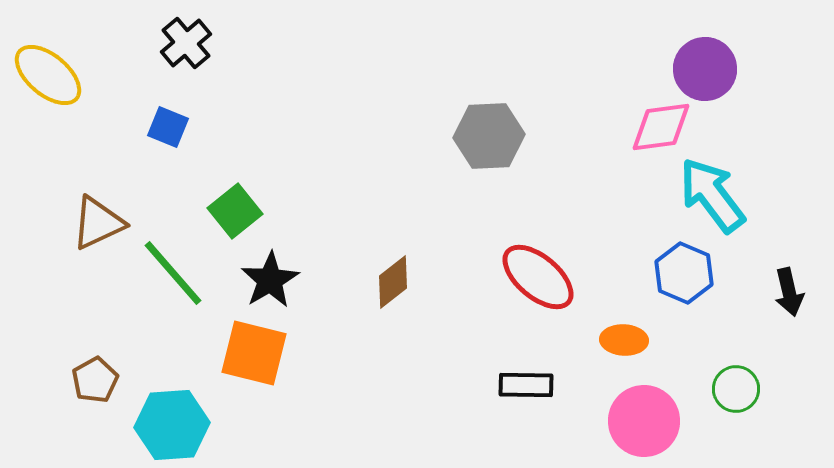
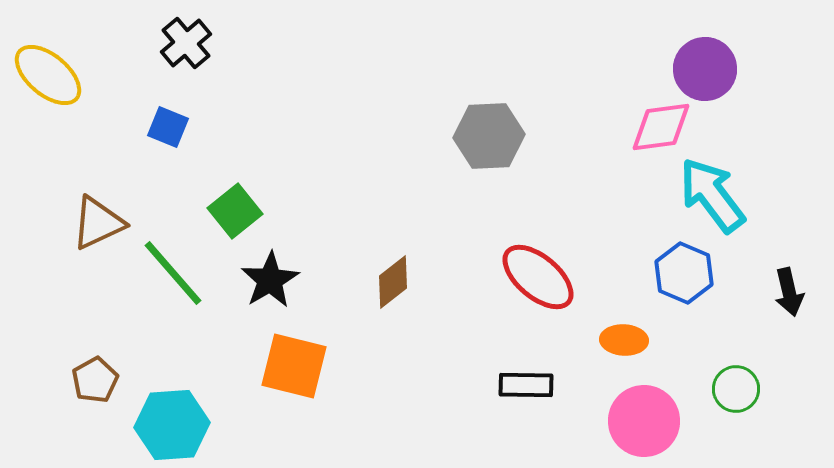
orange square: moved 40 px right, 13 px down
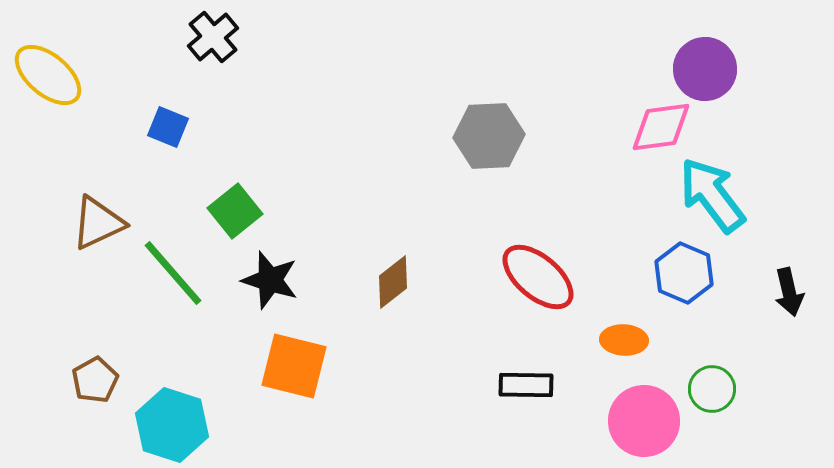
black cross: moved 27 px right, 6 px up
black star: rotated 24 degrees counterclockwise
green circle: moved 24 px left
cyan hexagon: rotated 22 degrees clockwise
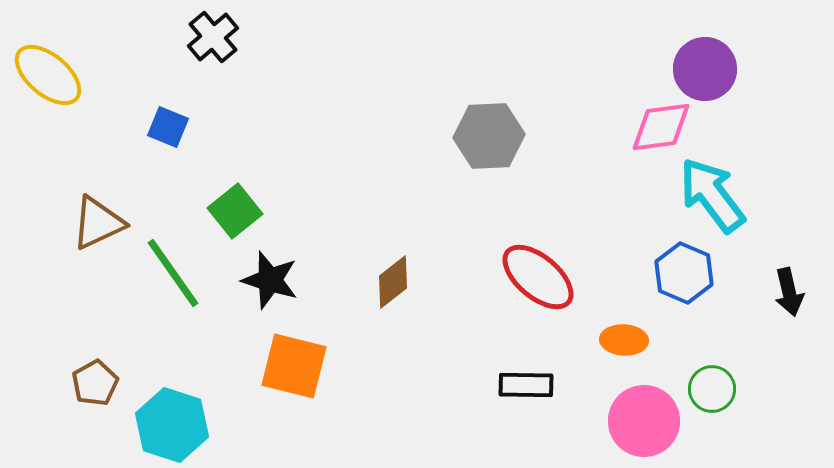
green line: rotated 6 degrees clockwise
brown pentagon: moved 3 px down
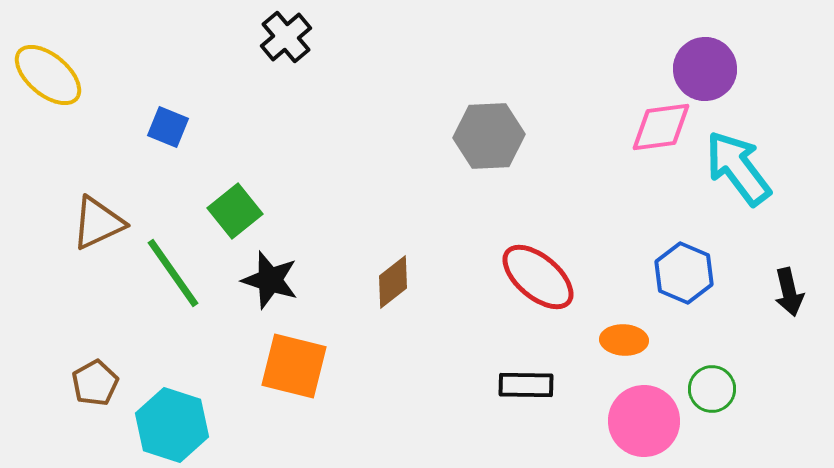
black cross: moved 73 px right
cyan arrow: moved 26 px right, 27 px up
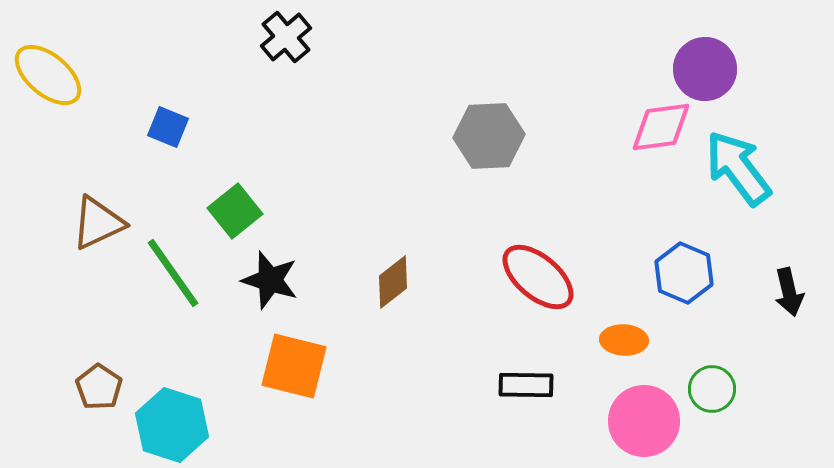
brown pentagon: moved 4 px right, 4 px down; rotated 9 degrees counterclockwise
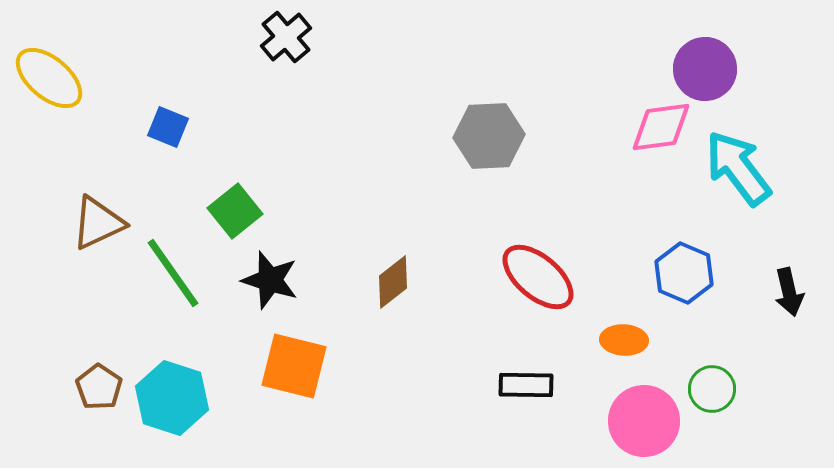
yellow ellipse: moved 1 px right, 3 px down
cyan hexagon: moved 27 px up
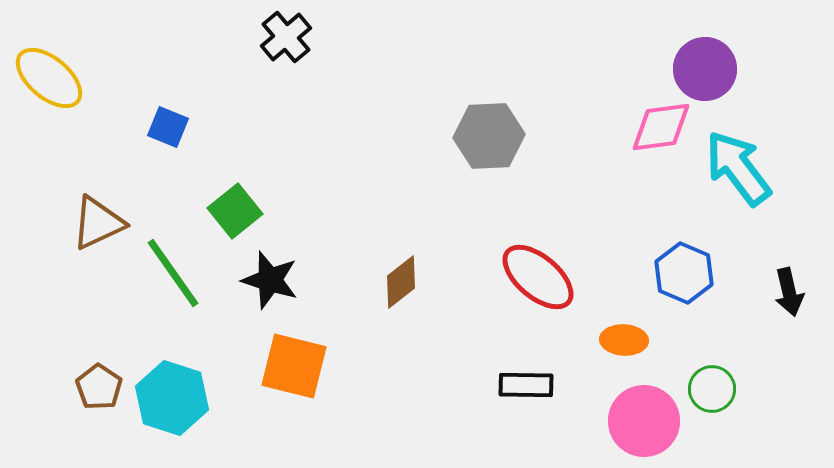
brown diamond: moved 8 px right
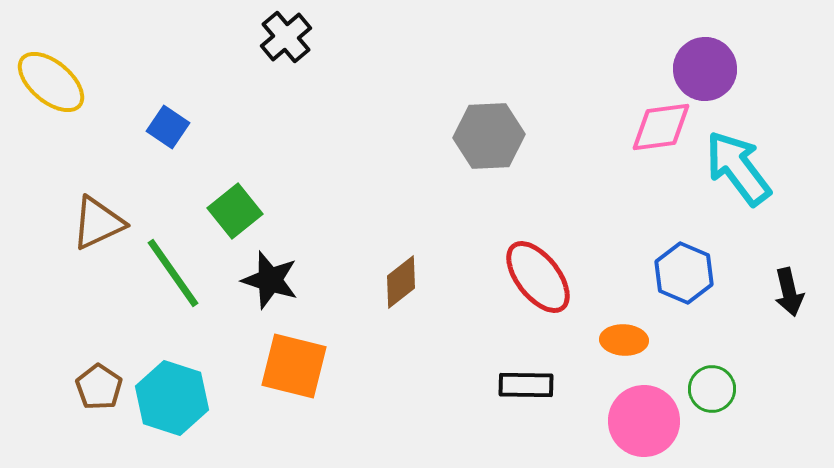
yellow ellipse: moved 2 px right, 4 px down
blue square: rotated 12 degrees clockwise
red ellipse: rotated 12 degrees clockwise
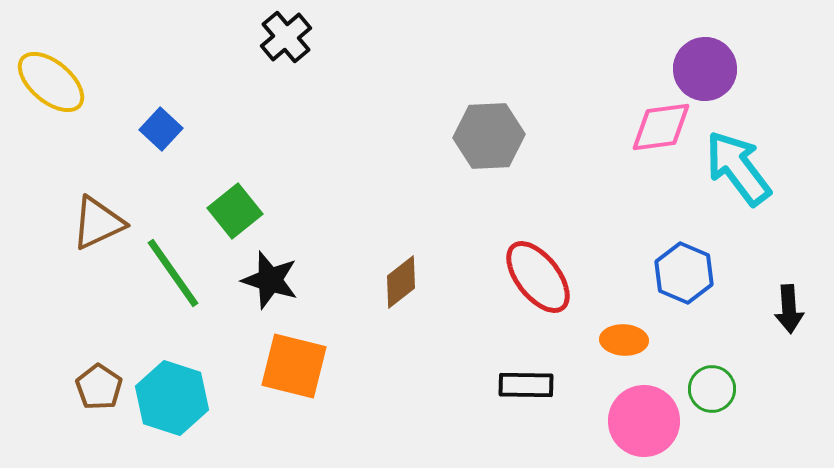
blue square: moved 7 px left, 2 px down; rotated 9 degrees clockwise
black arrow: moved 17 px down; rotated 9 degrees clockwise
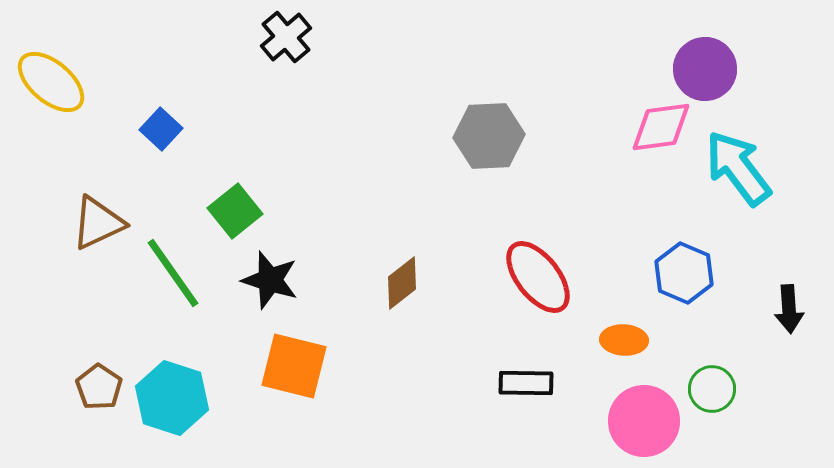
brown diamond: moved 1 px right, 1 px down
black rectangle: moved 2 px up
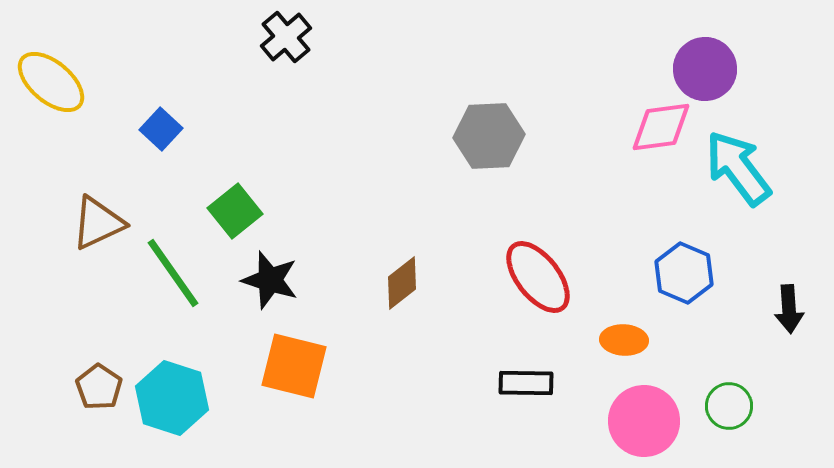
green circle: moved 17 px right, 17 px down
